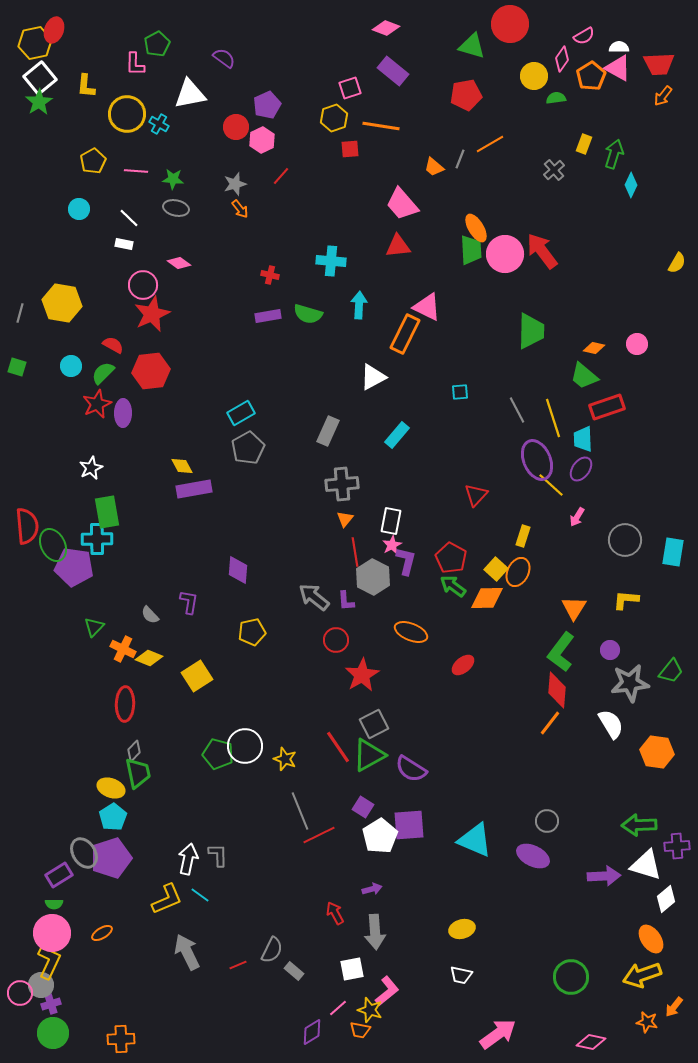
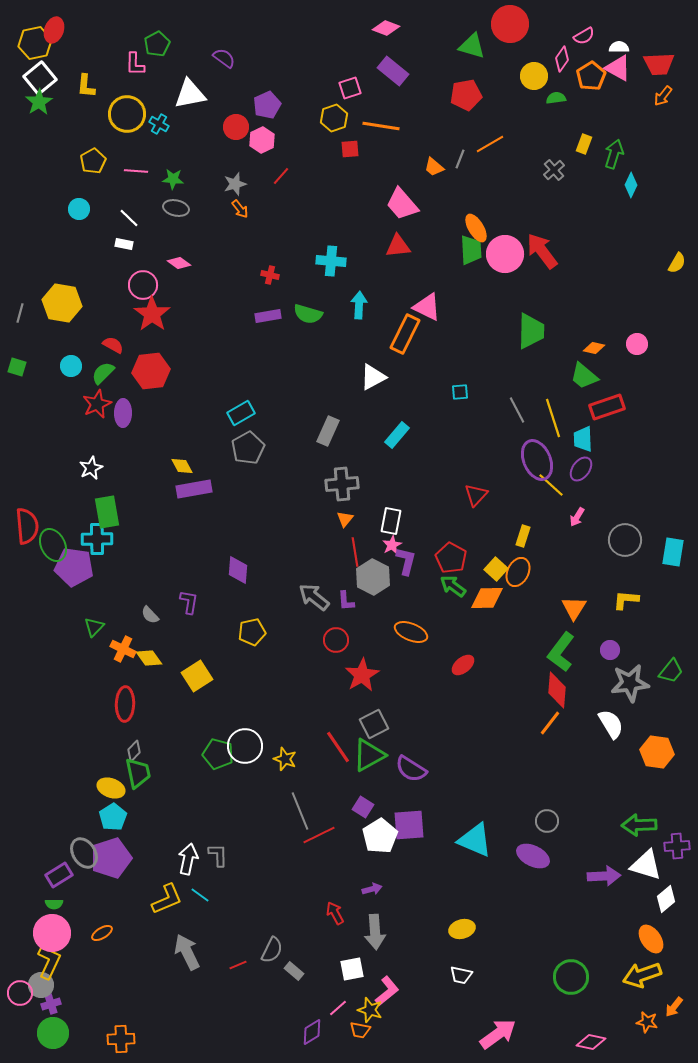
red star at (152, 314): rotated 12 degrees counterclockwise
yellow diamond at (149, 658): rotated 32 degrees clockwise
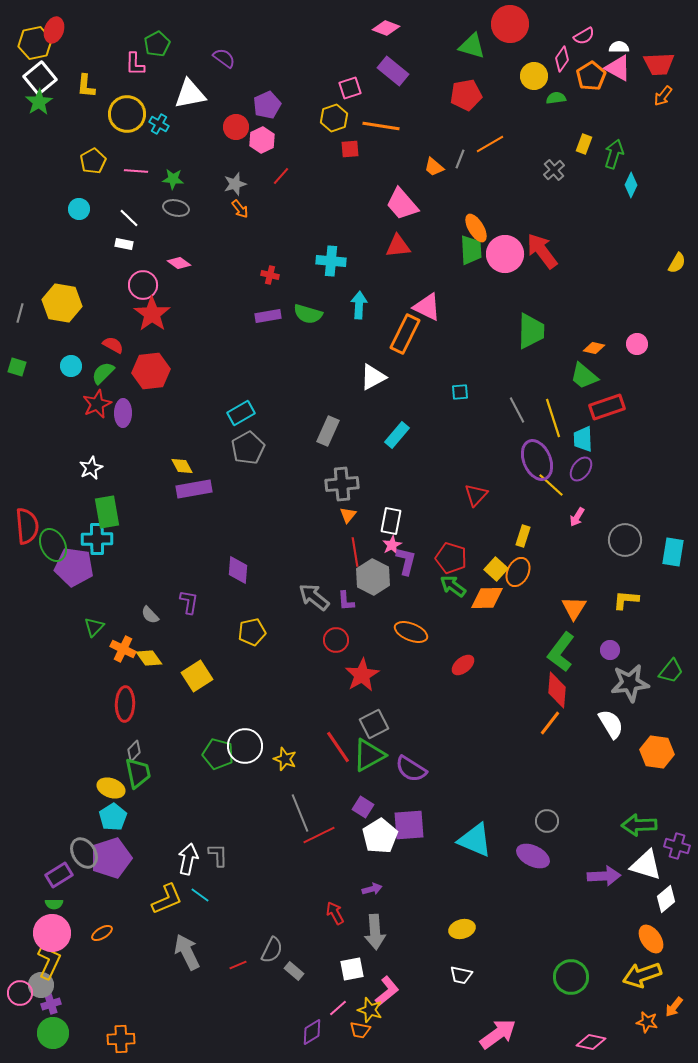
orange triangle at (345, 519): moved 3 px right, 4 px up
red pentagon at (451, 558): rotated 12 degrees counterclockwise
gray line at (300, 811): moved 2 px down
purple cross at (677, 846): rotated 20 degrees clockwise
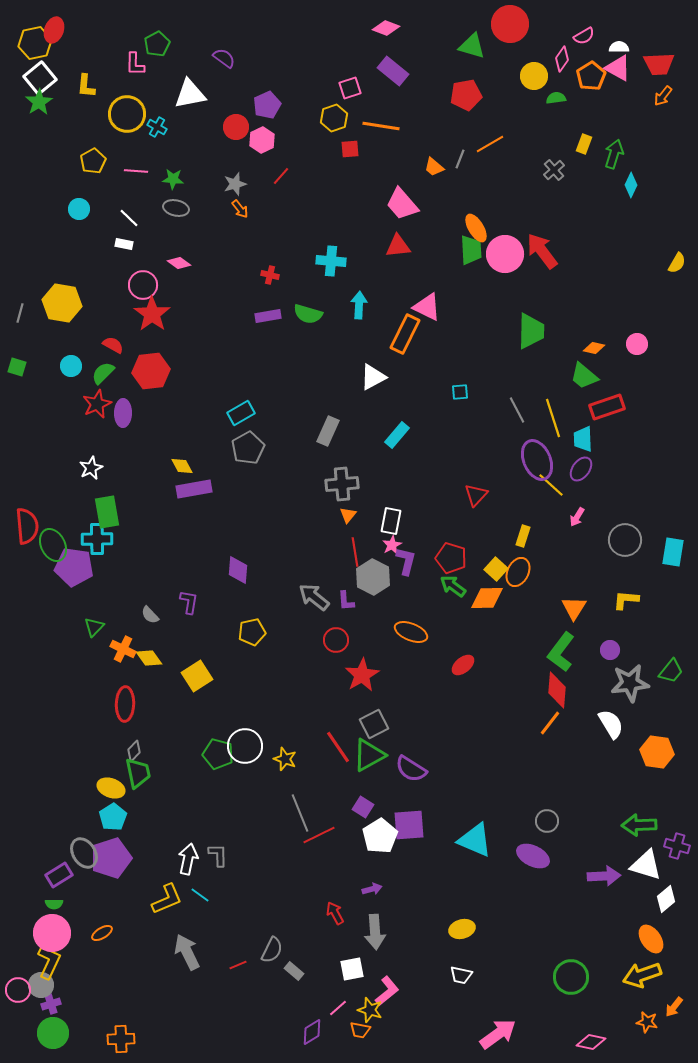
cyan cross at (159, 124): moved 2 px left, 3 px down
pink circle at (20, 993): moved 2 px left, 3 px up
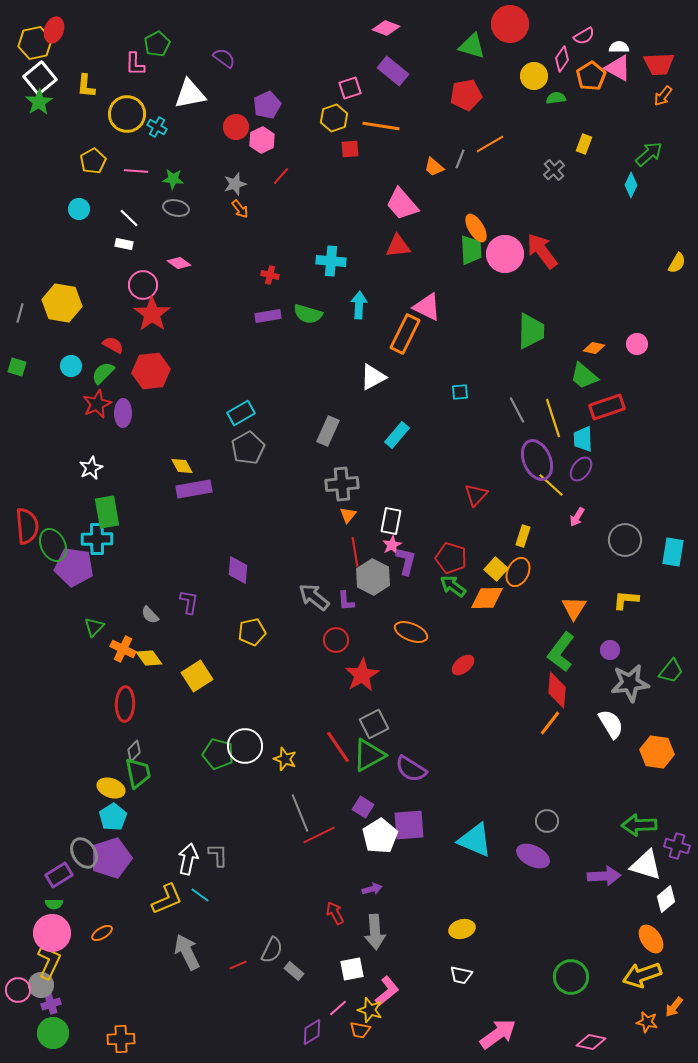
green arrow at (614, 154): moved 35 px right; rotated 32 degrees clockwise
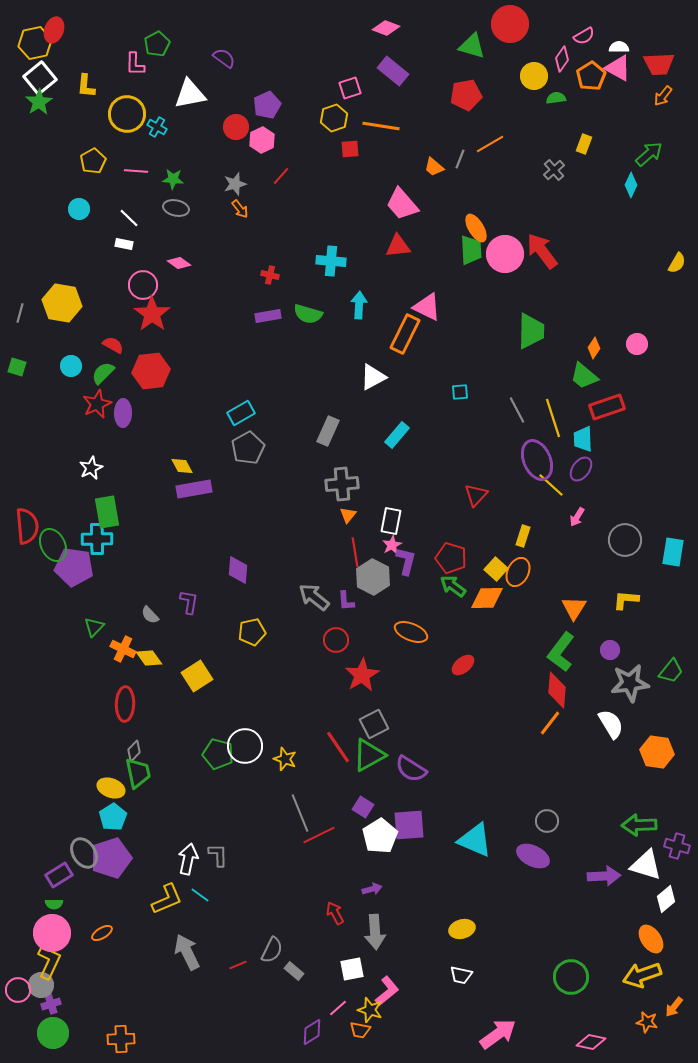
orange diamond at (594, 348): rotated 70 degrees counterclockwise
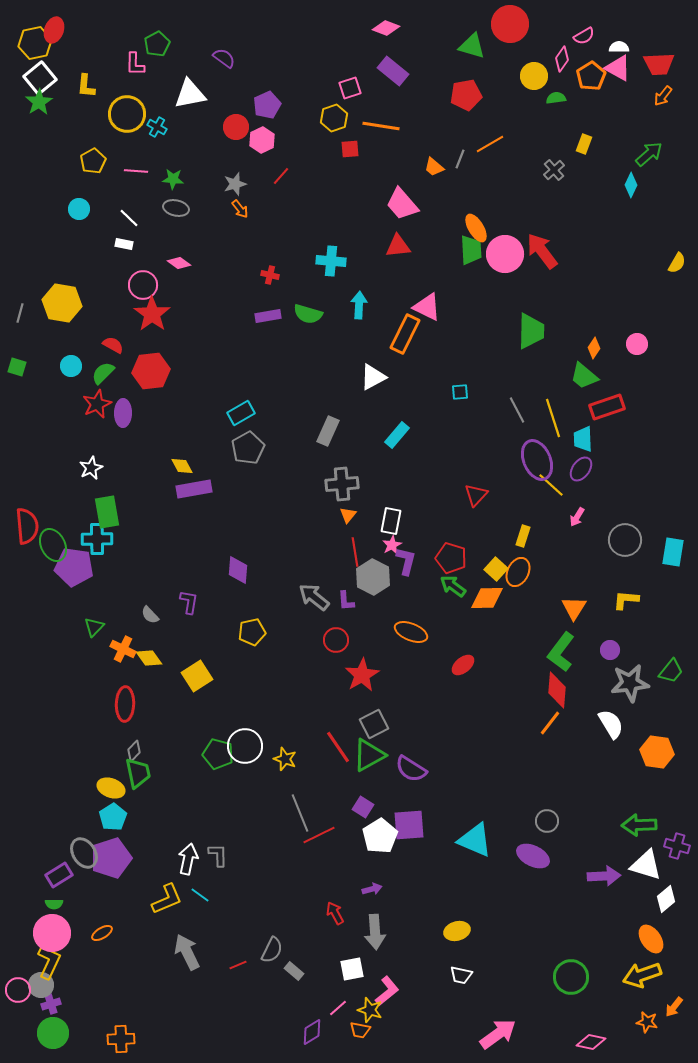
yellow ellipse at (462, 929): moved 5 px left, 2 px down
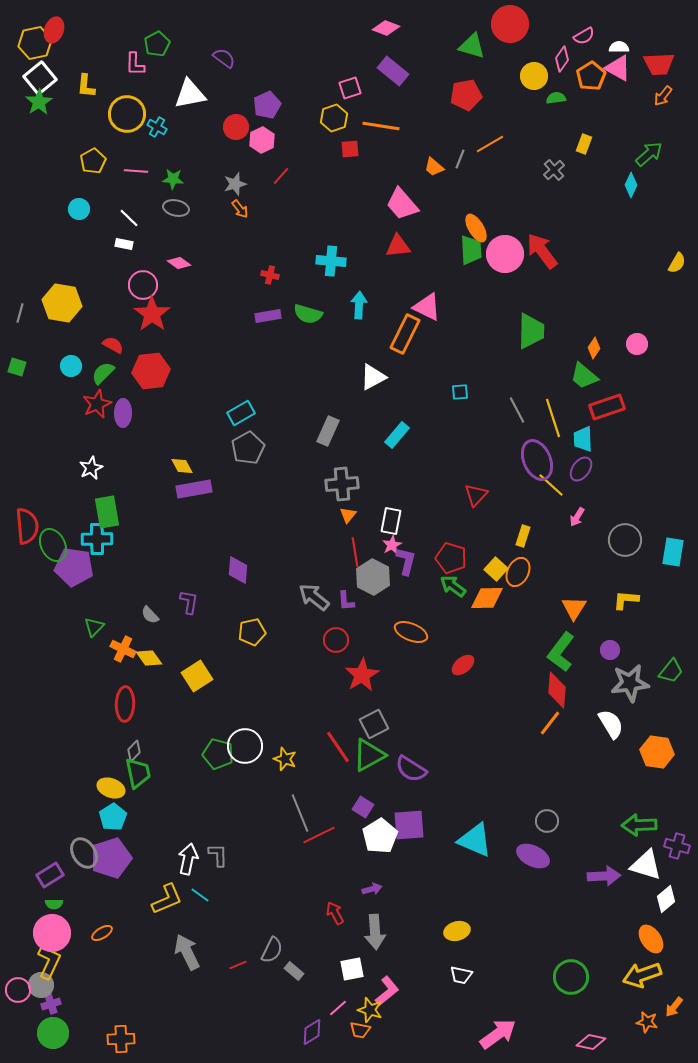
purple rectangle at (59, 875): moved 9 px left
